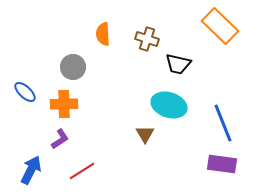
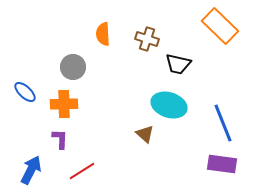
brown triangle: rotated 18 degrees counterclockwise
purple L-shape: rotated 55 degrees counterclockwise
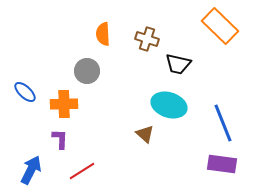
gray circle: moved 14 px right, 4 px down
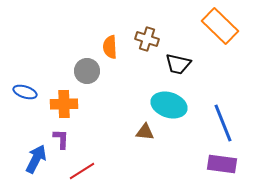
orange semicircle: moved 7 px right, 13 px down
blue ellipse: rotated 25 degrees counterclockwise
brown triangle: moved 2 px up; rotated 36 degrees counterclockwise
purple L-shape: moved 1 px right
blue arrow: moved 5 px right, 11 px up
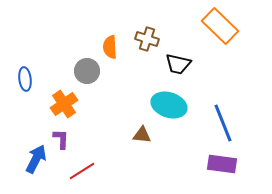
blue ellipse: moved 13 px up; rotated 65 degrees clockwise
orange cross: rotated 32 degrees counterclockwise
brown triangle: moved 3 px left, 3 px down
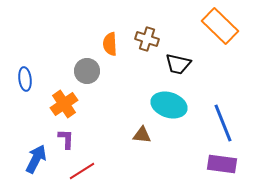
orange semicircle: moved 3 px up
purple L-shape: moved 5 px right
